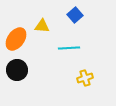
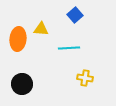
yellow triangle: moved 1 px left, 3 px down
orange ellipse: moved 2 px right; rotated 30 degrees counterclockwise
black circle: moved 5 px right, 14 px down
yellow cross: rotated 28 degrees clockwise
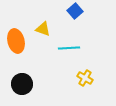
blue square: moved 4 px up
yellow triangle: moved 2 px right; rotated 14 degrees clockwise
orange ellipse: moved 2 px left, 2 px down; rotated 20 degrees counterclockwise
yellow cross: rotated 21 degrees clockwise
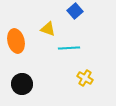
yellow triangle: moved 5 px right
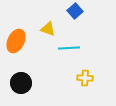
orange ellipse: rotated 40 degrees clockwise
yellow cross: rotated 28 degrees counterclockwise
black circle: moved 1 px left, 1 px up
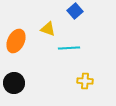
yellow cross: moved 3 px down
black circle: moved 7 px left
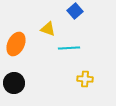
orange ellipse: moved 3 px down
yellow cross: moved 2 px up
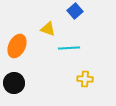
orange ellipse: moved 1 px right, 2 px down
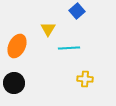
blue square: moved 2 px right
yellow triangle: rotated 42 degrees clockwise
